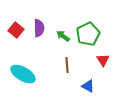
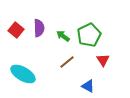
green pentagon: moved 1 px right, 1 px down
brown line: moved 3 px up; rotated 56 degrees clockwise
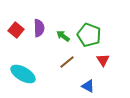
green pentagon: rotated 25 degrees counterclockwise
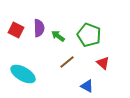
red square: rotated 14 degrees counterclockwise
green arrow: moved 5 px left
red triangle: moved 3 px down; rotated 16 degrees counterclockwise
blue triangle: moved 1 px left
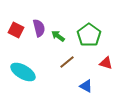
purple semicircle: rotated 12 degrees counterclockwise
green pentagon: rotated 15 degrees clockwise
red triangle: moved 3 px right; rotated 24 degrees counterclockwise
cyan ellipse: moved 2 px up
blue triangle: moved 1 px left
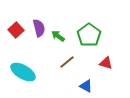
red square: rotated 21 degrees clockwise
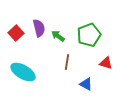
red square: moved 3 px down
green pentagon: rotated 15 degrees clockwise
brown line: rotated 42 degrees counterclockwise
blue triangle: moved 2 px up
